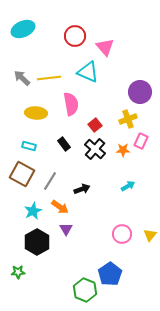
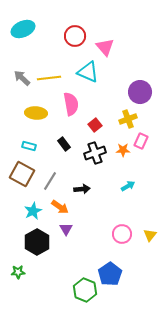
black cross: moved 4 px down; rotated 30 degrees clockwise
black arrow: rotated 14 degrees clockwise
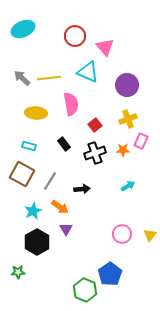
purple circle: moved 13 px left, 7 px up
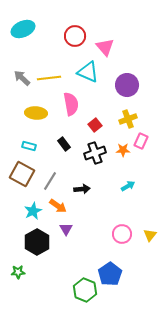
orange arrow: moved 2 px left, 1 px up
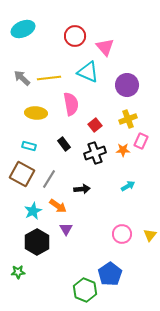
gray line: moved 1 px left, 2 px up
